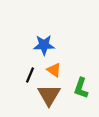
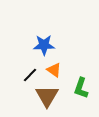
black line: rotated 21 degrees clockwise
brown triangle: moved 2 px left, 1 px down
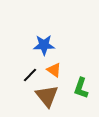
brown triangle: rotated 10 degrees counterclockwise
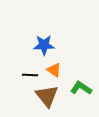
black line: rotated 49 degrees clockwise
green L-shape: rotated 105 degrees clockwise
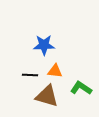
orange triangle: moved 1 px right, 1 px down; rotated 28 degrees counterclockwise
brown triangle: rotated 35 degrees counterclockwise
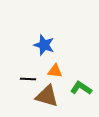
blue star: rotated 20 degrees clockwise
black line: moved 2 px left, 4 px down
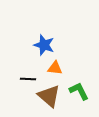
orange triangle: moved 3 px up
green L-shape: moved 2 px left, 3 px down; rotated 30 degrees clockwise
brown triangle: moved 2 px right; rotated 25 degrees clockwise
